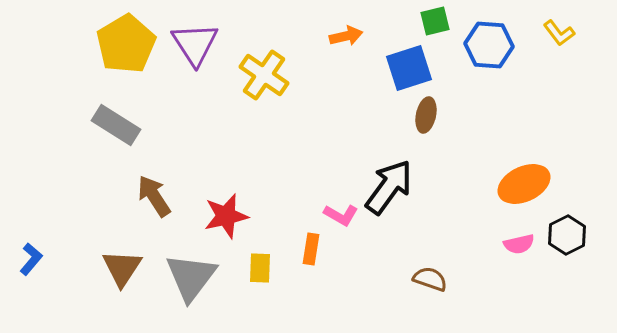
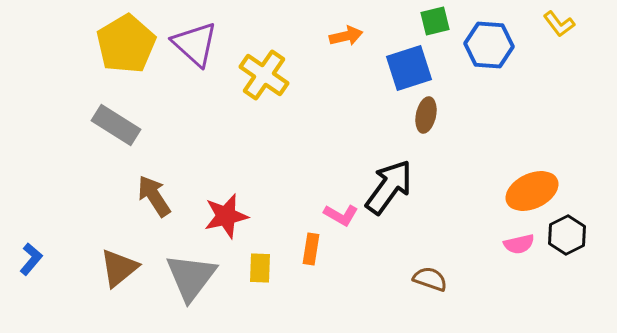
yellow L-shape: moved 9 px up
purple triangle: rotated 15 degrees counterclockwise
orange ellipse: moved 8 px right, 7 px down
brown triangle: moved 3 px left; rotated 18 degrees clockwise
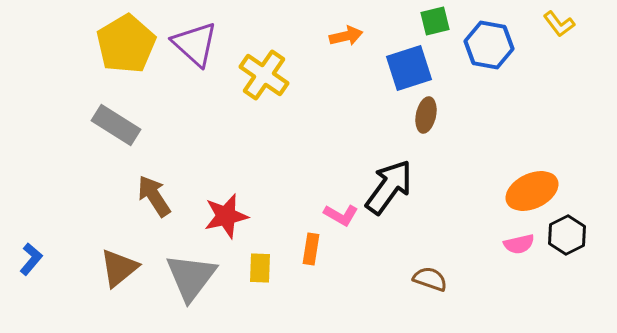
blue hexagon: rotated 6 degrees clockwise
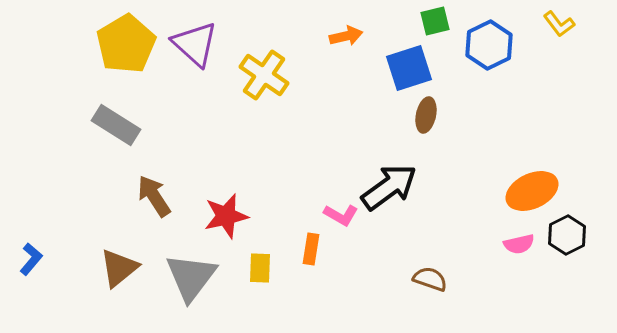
blue hexagon: rotated 24 degrees clockwise
black arrow: rotated 18 degrees clockwise
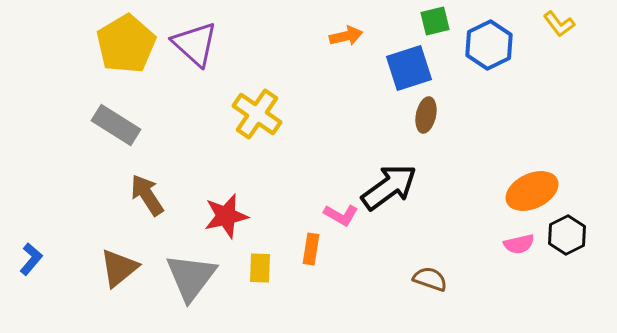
yellow cross: moved 7 px left, 39 px down
brown arrow: moved 7 px left, 1 px up
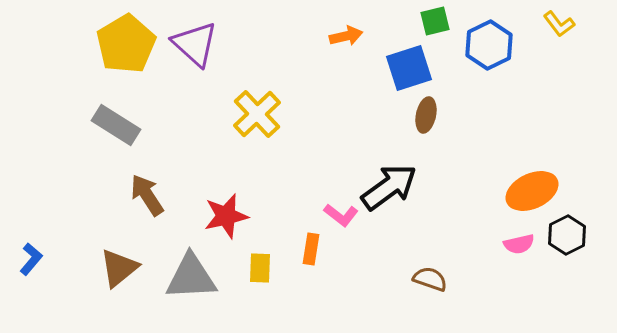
yellow cross: rotated 12 degrees clockwise
pink L-shape: rotated 8 degrees clockwise
gray triangle: rotated 50 degrees clockwise
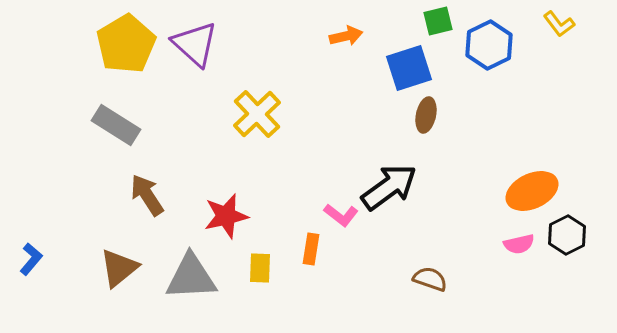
green square: moved 3 px right
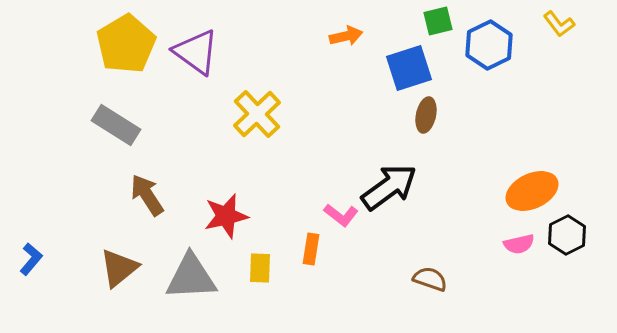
purple triangle: moved 1 px right, 8 px down; rotated 6 degrees counterclockwise
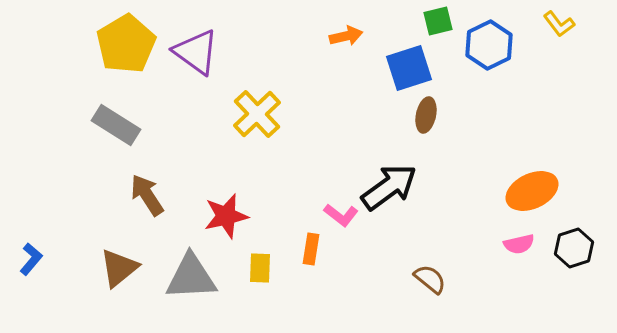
black hexagon: moved 7 px right, 13 px down; rotated 9 degrees clockwise
brown semicircle: rotated 20 degrees clockwise
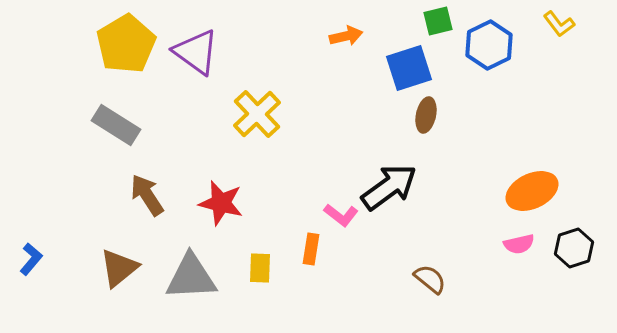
red star: moved 5 px left, 13 px up; rotated 27 degrees clockwise
